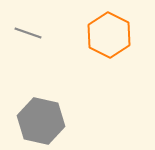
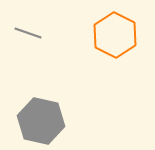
orange hexagon: moved 6 px right
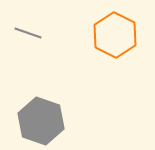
gray hexagon: rotated 6 degrees clockwise
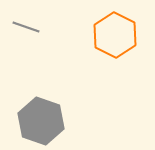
gray line: moved 2 px left, 6 px up
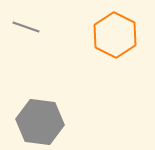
gray hexagon: moved 1 px left, 1 px down; rotated 12 degrees counterclockwise
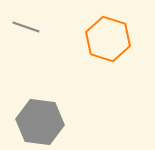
orange hexagon: moved 7 px left, 4 px down; rotated 9 degrees counterclockwise
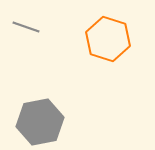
gray hexagon: rotated 18 degrees counterclockwise
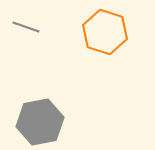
orange hexagon: moved 3 px left, 7 px up
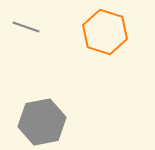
gray hexagon: moved 2 px right
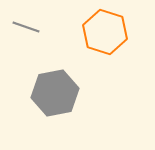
gray hexagon: moved 13 px right, 29 px up
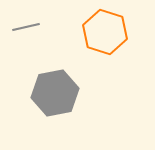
gray line: rotated 32 degrees counterclockwise
